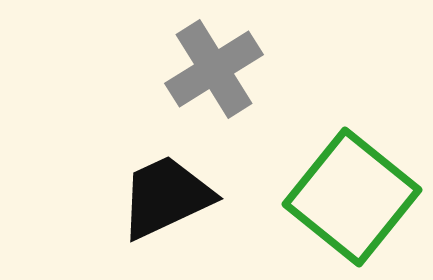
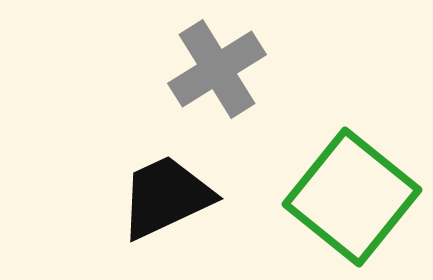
gray cross: moved 3 px right
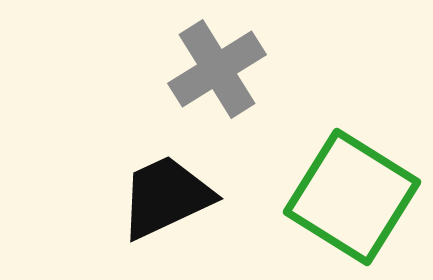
green square: rotated 7 degrees counterclockwise
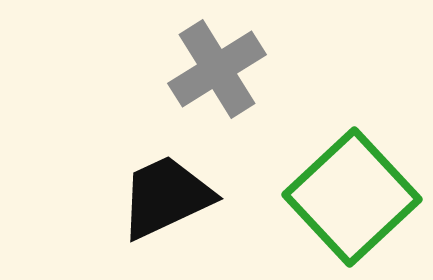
green square: rotated 15 degrees clockwise
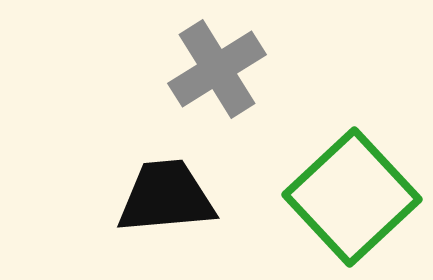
black trapezoid: rotated 20 degrees clockwise
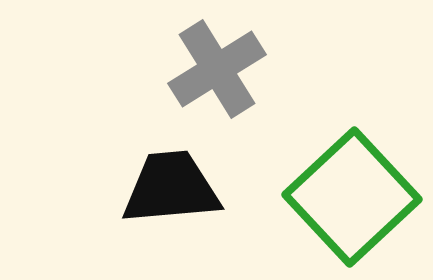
black trapezoid: moved 5 px right, 9 px up
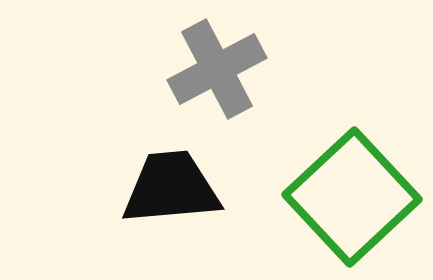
gray cross: rotated 4 degrees clockwise
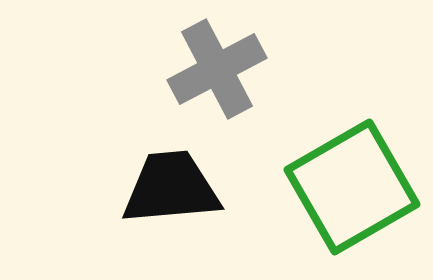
green square: moved 10 px up; rotated 13 degrees clockwise
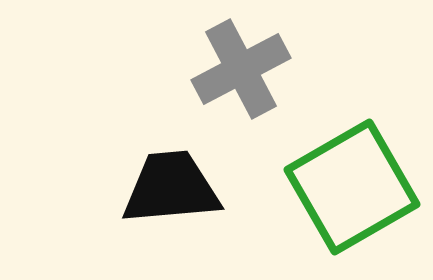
gray cross: moved 24 px right
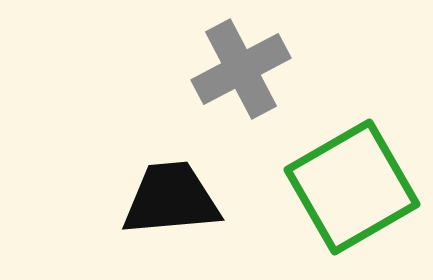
black trapezoid: moved 11 px down
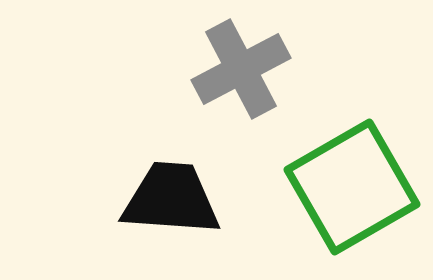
black trapezoid: rotated 9 degrees clockwise
